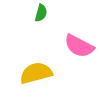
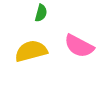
yellow semicircle: moved 5 px left, 22 px up
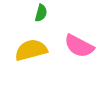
yellow semicircle: moved 1 px up
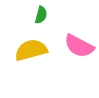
green semicircle: moved 2 px down
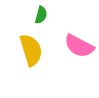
yellow semicircle: rotated 88 degrees clockwise
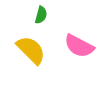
yellow semicircle: rotated 28 degrees counterclockwise
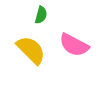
pink semicircle: moved 5 px left, 1 px up
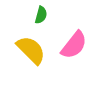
pink semicircle: rotated 80 degrees counterclockwise
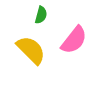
pink semicircle: moved 5 px up
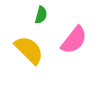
yellow semicircle: moved 2 px left
